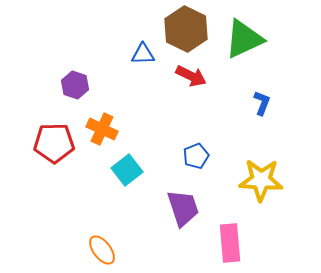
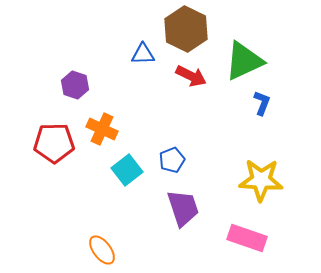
green triangle: moved 22 px down
blue pentagon: moved 24 px left, 4 px down
pink rectangle: moved 17 px right, 5 px up; rotated 66 degrees counterclockwise
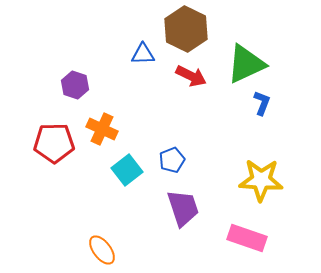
green triangle: moved 2 px right, 3 px down
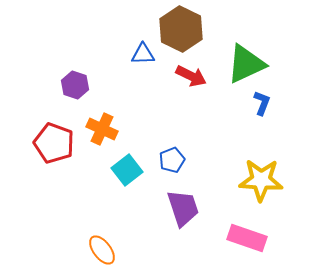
brown hexagon: moved 5 px left
red pentagon: rotated 21 degrees clockwise
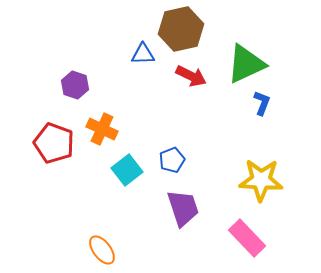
brown hexagon: rotated 21 degrees clockwise
pink rectangle: rotated 27 degrees clockwise
